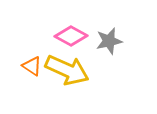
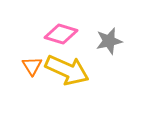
pink diamond: moved 10 px left, 2 px up; rotated 12 degrees counterclockwise
orange triangle: rotated 25 degrees clockwise
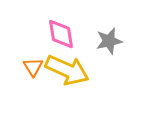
pink diamond: rotated 64 degrees clockwise
orange triangle: moved 1 px right, 1 px down
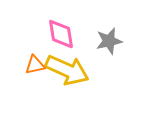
orange triangle: moved 2 px right, 2 px up; rotated 50 degrees clockwise
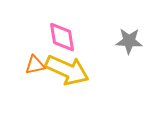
pink diamond: moved 1 px right, 3 px down
gray star: moved 20 px right; rotated 16 degrees clockwise
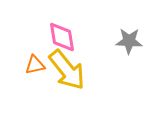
yellow arrow: rotated 27 degrees clockwise
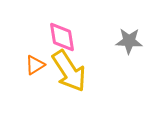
orange triangle: rotated 20 degrees counterclockwise
yellow arrow: moved 2 px right, 1 px down; rotated 6 degrees clockwise
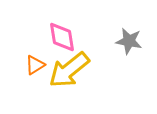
gray star: rotated 8 degrees clockwise
yellow arrow: moved 1 px up; rotated 84 degrees clockwise
